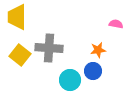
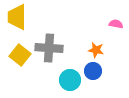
orange star: moved 2 px left; rotated 21 degrees clockwise
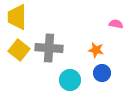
yellow square: moved 1 px left, 5 px up
blue circle: moved 9 px right, 2 px down
